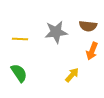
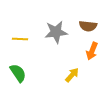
green semicircle: moved 1 px left
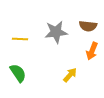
yellow arrow: moved 2 px left
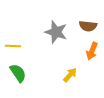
gray star: rotated 25 degrees clockwise
yellow line: moved 7 px left, 7 px down
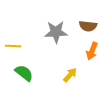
gray star: rotated 20 degrees counterclockwise
green semicircle: moved 6 px right; rotated 18 degrees counterclockwise
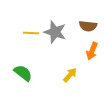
gray star: moved 1 px left; rotated 20 degrees clockwise
yellow line: moved 18 px right, 13 px up
green semicircle: moved 1 px left
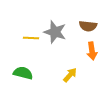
yellow line: moved 5 px down
orange arrow: rotated 30 degrees counterclockwise
green semicircle: rotated 24 degrees counterclockwise
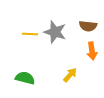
yellow line: moved 1 px left, 4 px up
green semicircle: moved 2 px right, 5 px down
